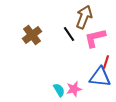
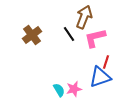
blue triangle: rotated 25 degrees counterclockwise
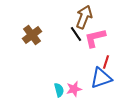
black line: moved 7 px right
blue triangle: moved 1 px right, 1 px down
cyan semicircle: rotated 16 degrees clockwise
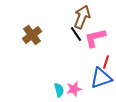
brown arrow: moved 2 px left
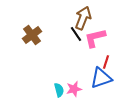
brown arrow: moved 1 px right, 1 px down
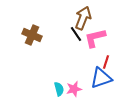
brown cross: rotated 30 degrees counterclockwise
cyan semicircle: moved 1 px up
